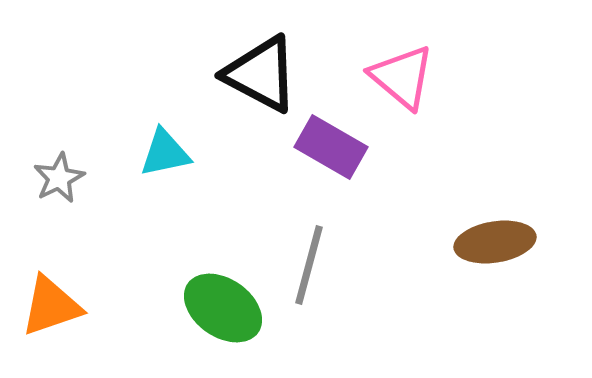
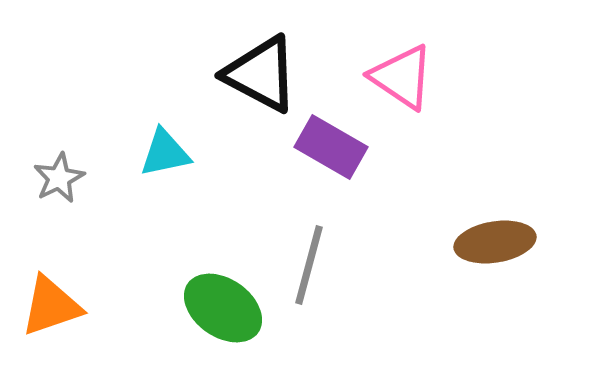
pink triangle: rotated 6 degrees counterclockwise
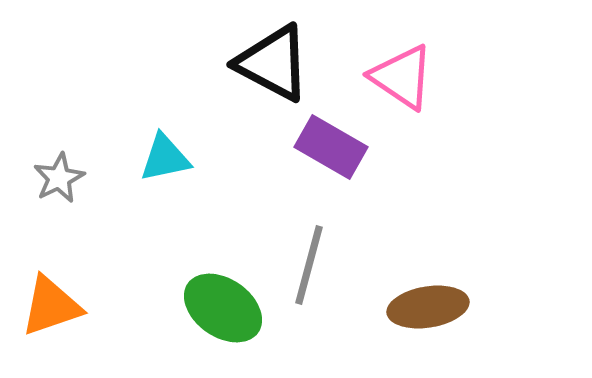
black triangle: moved 12 px right, 11 px up
cyan triangle: moved 5 px down
brown ellipse: moved 67 px left, 65 px down
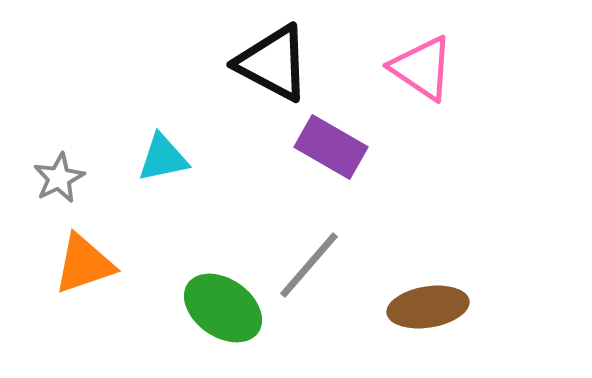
pink triangle: moved 20 px right, 9 px up
cyan triangle: moved 2 px left
gray line: rotated 26 degrees clockwise
orange triangle: moved 33 px right, 42 px up
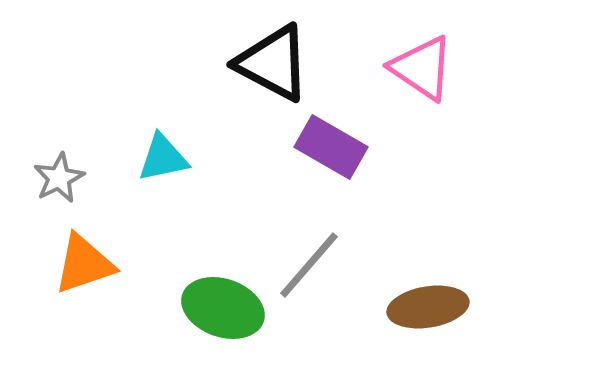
green ellipse: rotated 16 degrees counterclockwise
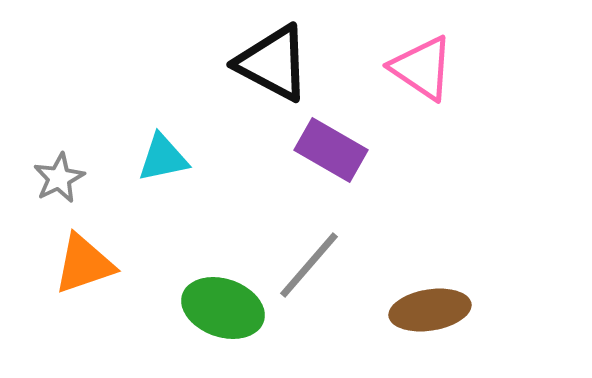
purple rectangle: moved 3 px down
brown ellipse: moved 2 px right, 3 px down
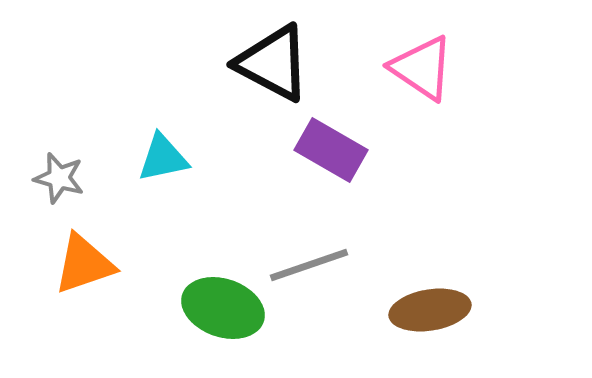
gray star: rotated 30 degrees counterclockwise
gray line: rotated 30 degrees clockwise
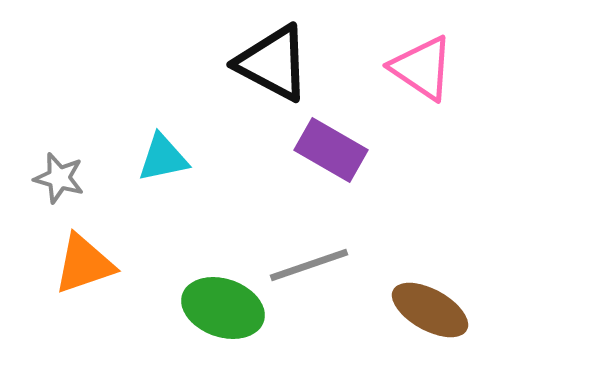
brown ellipse: rotated 38 degrees clockwise
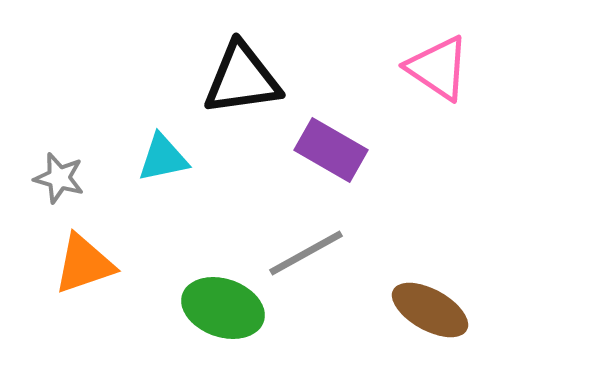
black triangle: moved 31 px left, 16 px down; rotated 36 degrees counterclockwise
pink triangle: moved 16 px right
gray line: moved 3 px left, 12 px up; rotated 10 degrees counterclockwise
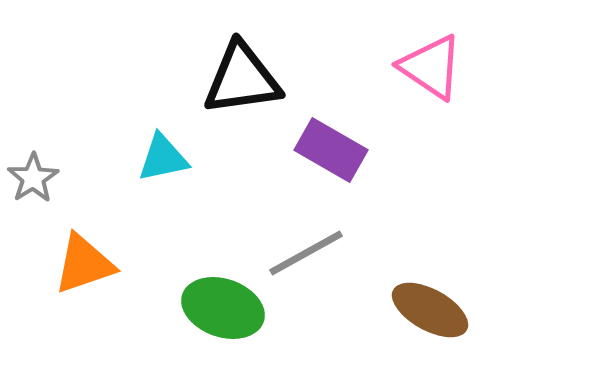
pink triangle: moved 7 px left, 1 px up
gray star: moved 26 px left; rotated 24 degrees clockwise
